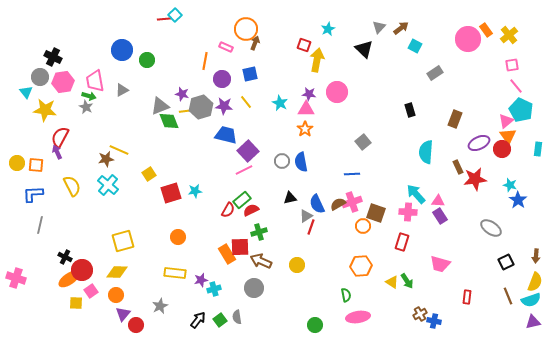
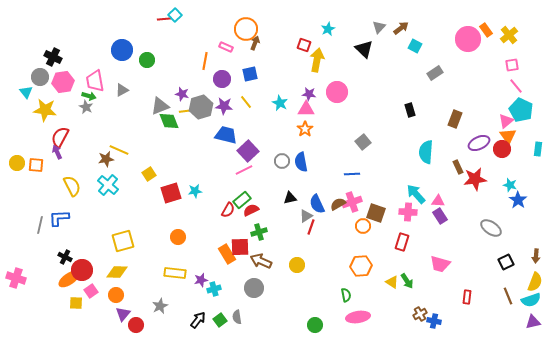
blue L-shape at (33, 194): moved 26 px right, 24 px down
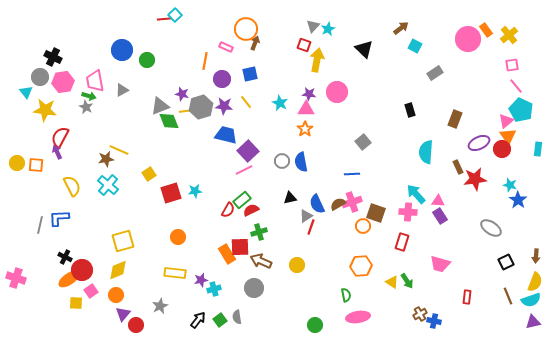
gray triangle at (379, 27): moved 66 px left, 1 px up
yellow diamond at (117, 272): moved 1 px right, 2 px up; rotated 25 degrees counterclockwise
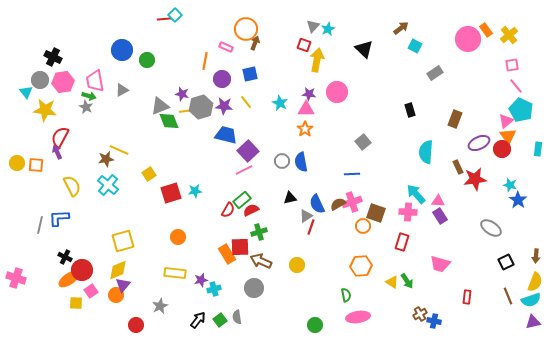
gray circle at (40, 77): moved 3 px down
purple triangle at (123, 314): moved 29 px up
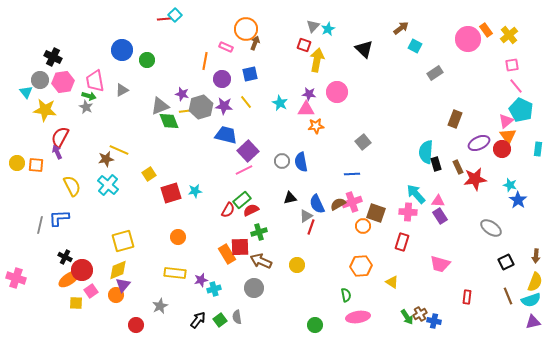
black rectangle at (410, 110): moved 26 px right, 54 px down
orange star at (305, 129): moved 11 px right, 3 px up; rotated 28 degrees clockwise
green arrow at (407, 281): moved 36 px down
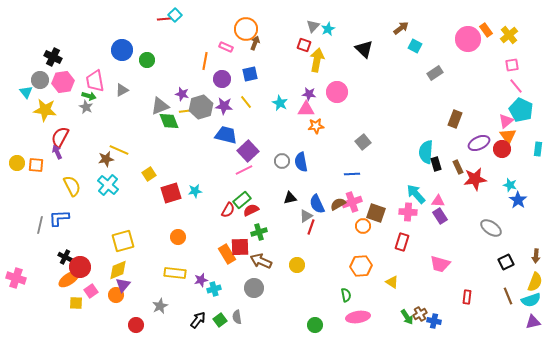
red circle at (82, 270): moved 2 px left, 3 px up
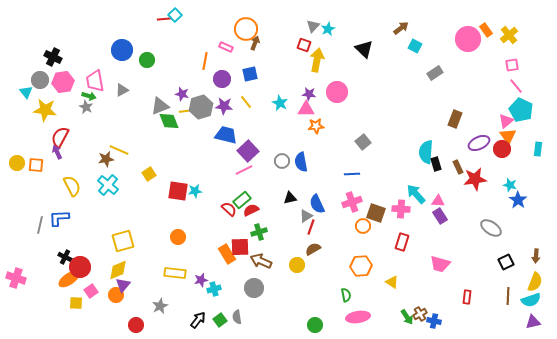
red square at (171, 193): moved 7 px right, 2 px up; rotated 25 degrees clockwise
brown semicircle at (338, 204): moved 25 px left, 45 px down
red semicircle at (228, 210): moved 1 px right, 1 px up; rotated 77 degrees counterclockwise
pink cross at (408, 212): moved 7 px left, 3 px up
brown line at (508, 296): rotated 24 degrees clockwise
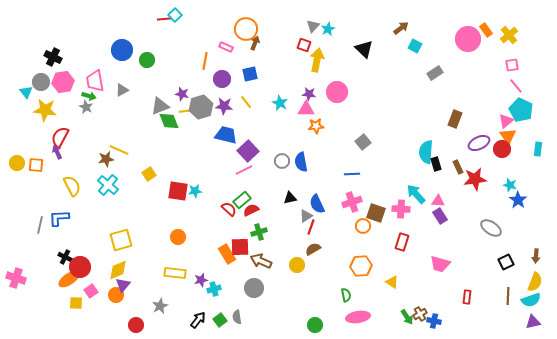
gray circle at (40, 80): moved 1 px right, 2 px down
yellow square at (123, 241): moved 2 px left, 1 px up
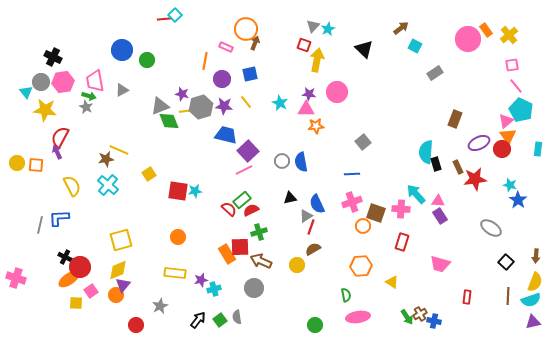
black square at (506, 262): rotated 21 degrees counterclockwise
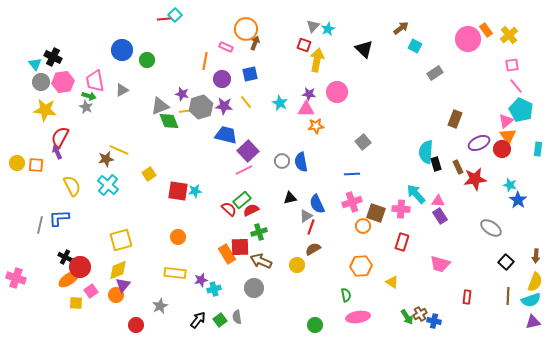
cyan triangle at (26, 92): moved 9 px right, 28 px up
